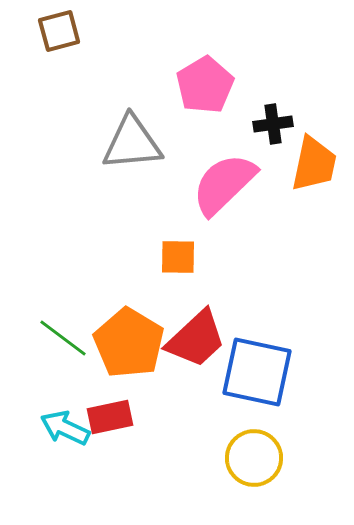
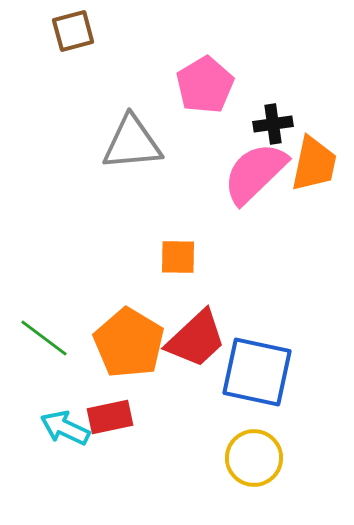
brown square: moved 14 px right
pink semicircle: moved 31 px right, 11 px up
green line: moved 19 px left
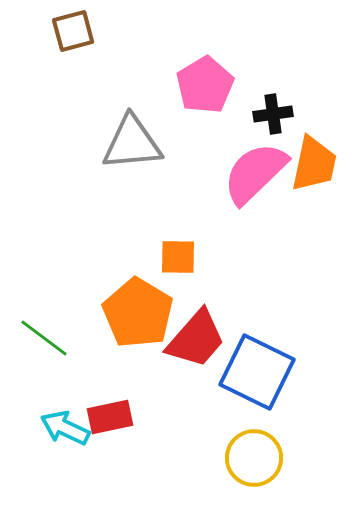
black cross: moved 10 px up
red trapezoid: rotated 6 degrees counterclockwise
orange pentagon: moved 9 px right, 30 px up
blue square: rotated 14 degrees clockwise
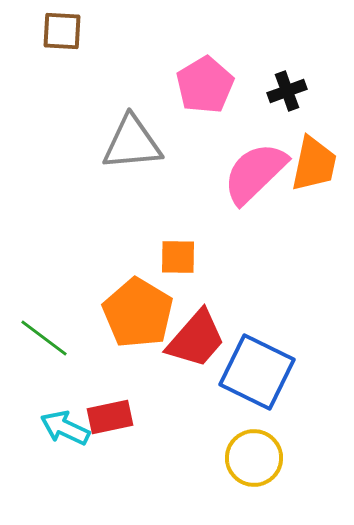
brown square: moved 11 px left; rotated 18 degrees clockwise
black cross: moved 14 px right, 23 px up; rotated 12 degrees counterclockwise
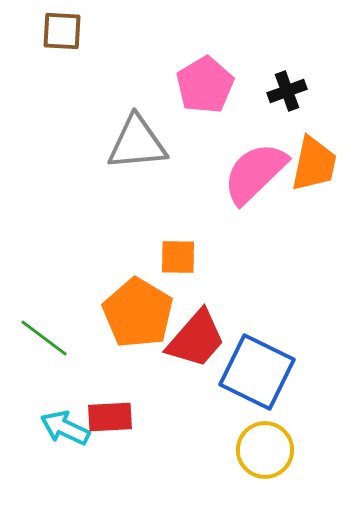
gray triangle: moved 5 px right
red rectangle: rotated 9 degrees clockwise
yellow circle: moved 11 px right, 8 px up
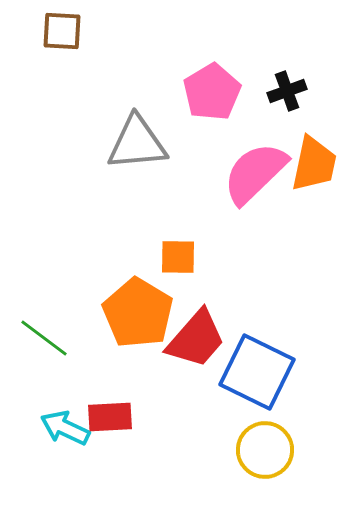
pink pentagon: moved 7 px right, 7 px down
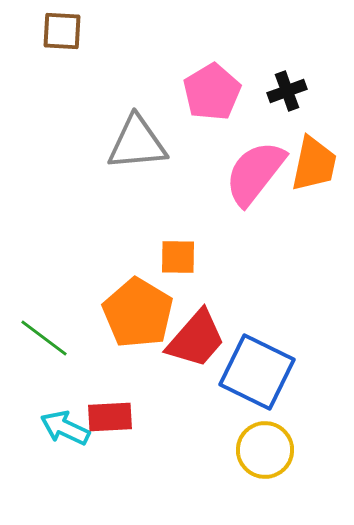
pink semicircle: rotated 8 degrees counterclockwise
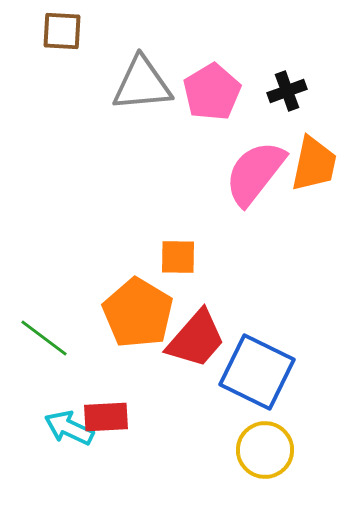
gray triangle: moved 5 px right, 59 px up
red rectangle: moved 4 px left
cyan arrow: moved 4 px right
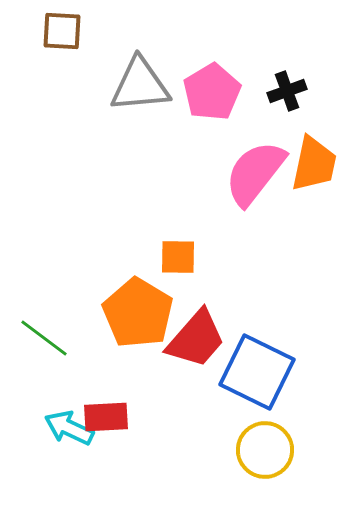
gray triangle: moved 2 px left, 1 px down
